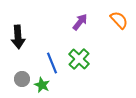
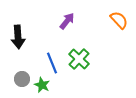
purple arrow: moved 13 px left, 1 px up
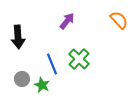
blue line: moved 1 px down
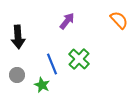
gray circle: moved 5 px left, 4 px up
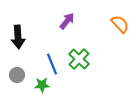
orange semicircle: moved 1 px right, 4 px down
green star: rotated 28 degrees counterclockwise
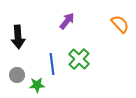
blue line: rotated 15 degrees clockwise
green star: moved 5 px left
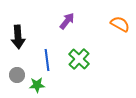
orange semicircle: rotated 18 degrees counterclockwise
blue line: moved 5 px left, 4 px up
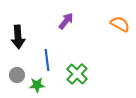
purple arrow: moved 1 px left
green cross: moved 2 px left, 15 px down
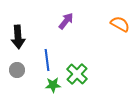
gray circle: moved 5 px up
green star: moved 16 px right
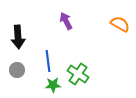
purple arrow: rotated 66 degrees counterclockwise
blue line: moved 1 px right, 1 px down
green cross: moved 1 px right; rotated 10 degrees counterclockwise
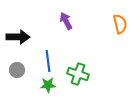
orange semicircle: rotated 48 degrees clockwise
black arrow: rotated 85 degrees counterclockwise
green cross: rotated 15 degrees counterclockwise
green star: moved 5 px left
